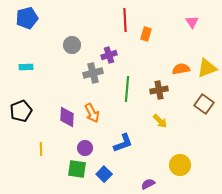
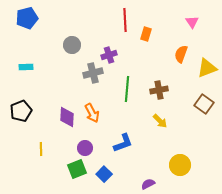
orange semicircle: moved 15 px up; rotated 60 degrees counterclockwise
green square: rotated 30 degrees counterclockwise
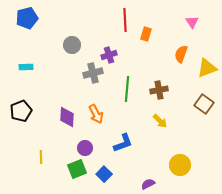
orange arrow: moved 4 px right, 1 px down
yellow line: moved 8 px down
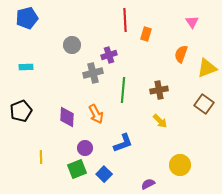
green line: moved 4 px left, 1 px down
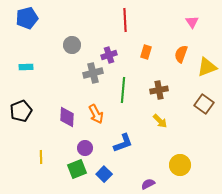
orange rectangle: moved 18 px down
yellow triangle: moved 1 px up
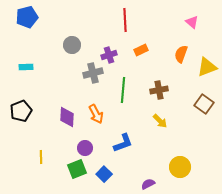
blue pentagon: moved 1 px up
pink triangle: rotated 16 degrees counterclockwise
orange rectangle: moved 5 px left, 2 px up; rotated 48 degrees clockwise
yellow circle: moved 2 px down
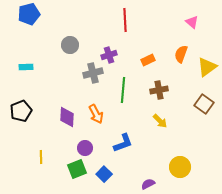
blue pentagon: moved 2 px right, 3 px up
gray circle: moved 2 px left
orange rectangle: moved 7 px right, 10 px down
yellow triangle: rotated 15 degrees counterclockwise
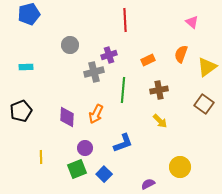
gray cross: moved 1 px right, 1 px up
orange arrow: rotated 54 degrees clockwise
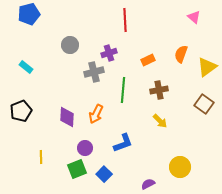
pink triangle: moved 2 px right, 5 px up
purple cross: moved 2 px up
cyan rectangle: rotated 40 degrees clockwise
